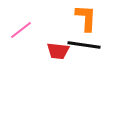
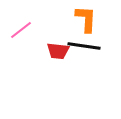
orange L-shape: moved 1 px down
black line: moved 1 px down
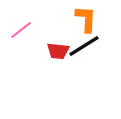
black line: rotated 40 degrees counterclockwise
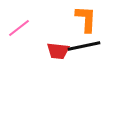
pink line: moved 2 px left, 2 px up
black line: rotated 20 degrees clockwise
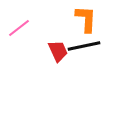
red trapezoid: rotated 120 degrees counterclockwise
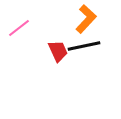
orange L-shape: rotated 40 degrees clockwise
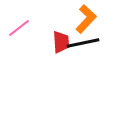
black line: moved 1 px left, 3 px up
red trapezoid: moved 3 px right, 9 px up; rotated 20 degrees clockwise
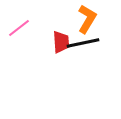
orange L-shape: moved 1 px right; rotated 12 degrees counterclockwise
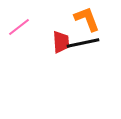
orange L-shape: rotated 52 degrees counterclockwise
pink line: moved 1 px up
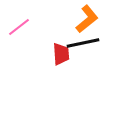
orange L-shape: rotated 72 degrees clockwise
red trapezoid: moved 12 px down
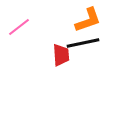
orange L-shape: moved 1 px right, 1 px down; rotated 20 degrees clockwise
red trapezoid: moved 1 px down
